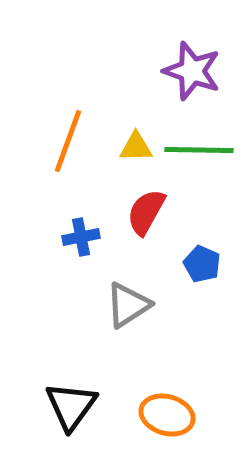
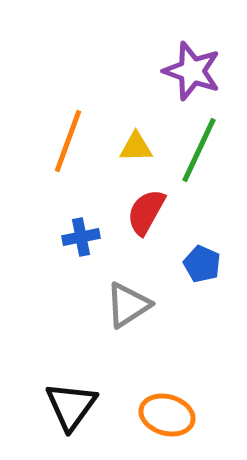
green line: rotated 66 degrees counterclockwise
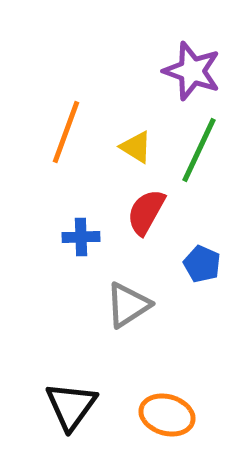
orange line: moved 2 px left, 9 px up
yellow triangle: rotated 33 degrees clockwise
blue cross: rotated 9 degrees clockwise
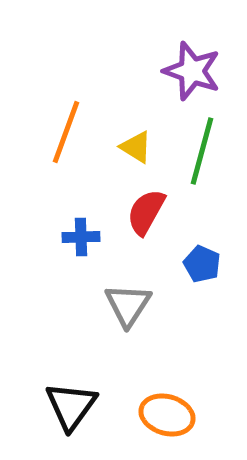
green line: moved 3 px right, 1 px down; rotated 10 degrees counterclockwise
gray triangle: rotated 24 degrees counterclockwise
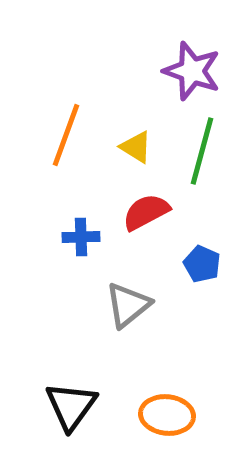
orange line: moved 3 px down
red semicircle: rotated 33 degrees clockwise
gray triangle: rotated 18 degrees clockwise
orange ellipse: rotated 10 degrees counterclockwise
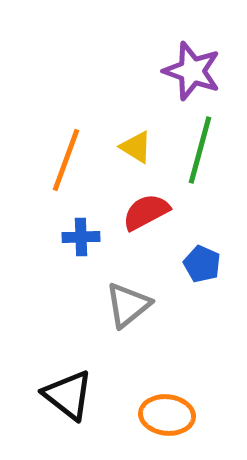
orange line: moved 25 px down
green line: moved 2 px left, 1 px up
black triangle: moved 3 px left, 11 px up; rotated 28 degrees counterclockwise
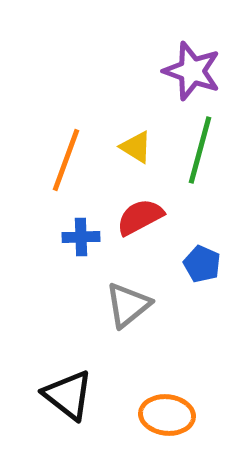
red semicircle: moved 6 px left, 5 px down
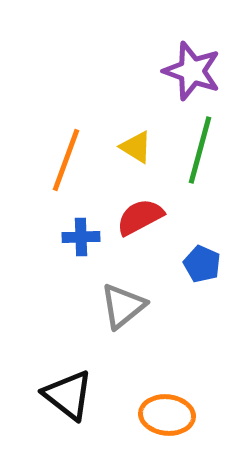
gray triangle: moved 5 px left, 1 px down
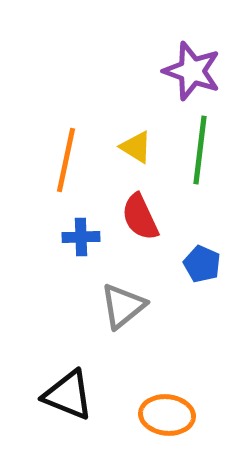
green line: rotated 8 degrees counterclockwise
orange line: rotated 8 degrees counterclockwise
red semicircle: rotated 87 degrees counterclockwise
black triangle: rotated 16 degrees counterclockwise
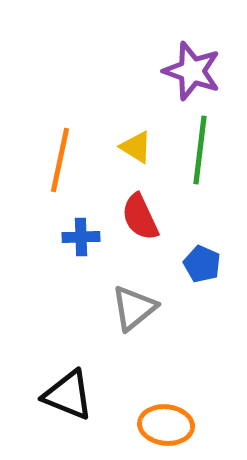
orange line: moved 6 px left
gray triangle: moved 11 px right, 2 px down
orange ellipse: moved 1 px left, 10 px down
